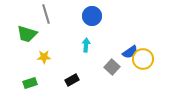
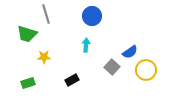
yellow circle: moved 3 px right, 11 px down
green rectangle: moved 2 px left
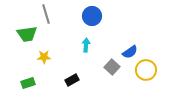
green trapezoid: rotated 25 degrees counterclockwise
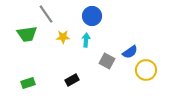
gray line: rotated 18 degrees counterclockwise
cyan arrow: moved 5 px up
yellow star: moved 19 px right, 20 px up
gray square: moved 5 px left, 6 px up; rotated 14 degrees counterclockwise
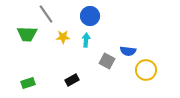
blue circle: moved 2 px left
green trapezoid: rotated 10 degrees clockwise
blue semicircle: moved 2 px left, 1 px up; rotated 42 degrees clockwise
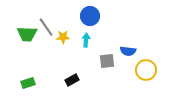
gray line: moved 13 px down
gray square: rotated 35 degrees counterclockwise
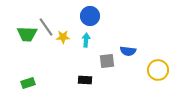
yellow circle: moved 12 px right
black rectangle: moved 13 px right; rotated 32 degrees clockwise
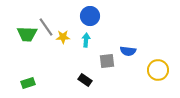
black rectangle: rotated 32 degrees clockwise
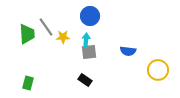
green trapezoid: rotated 95 degrees counterclockwise
gray square: moved 18 px left, 9 px up
green rectangle: rotated 56 degrees counterclockwise
